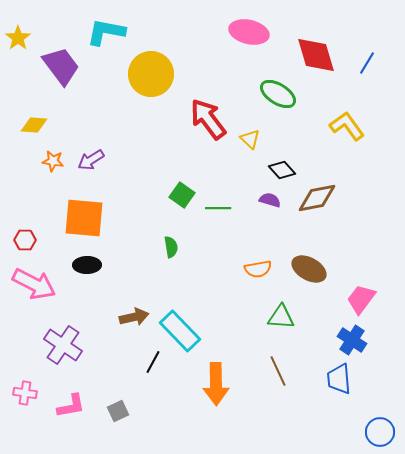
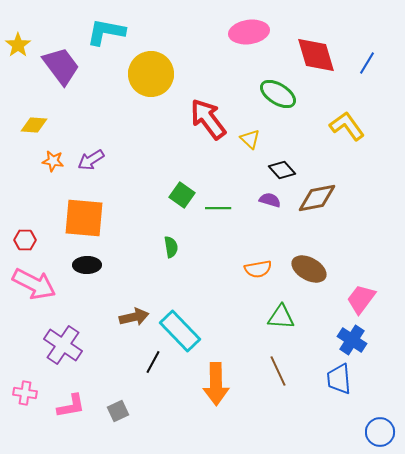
pink ellipse: rotated 21 degrees counterclockwise
yellow star: moved 7 px down
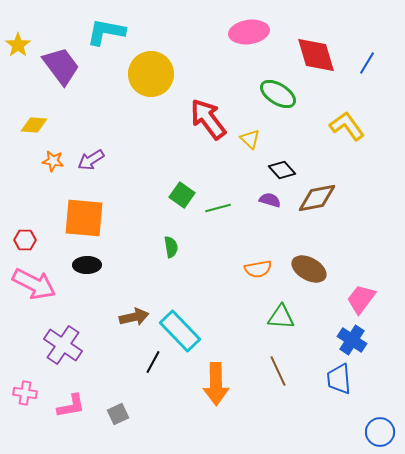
green line: rotated 15 degrees counterclockwise
gray square: moved 3 px down
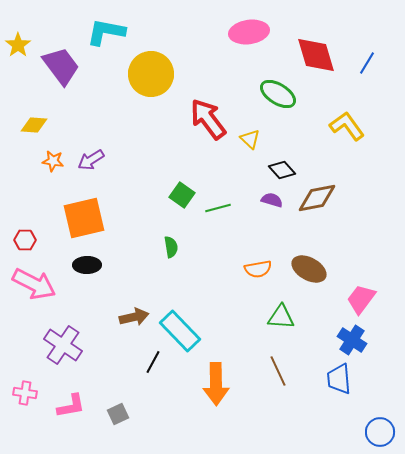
purple semicircle: moved 2 px right
orange square: rotated 18 degrees counterclockwise
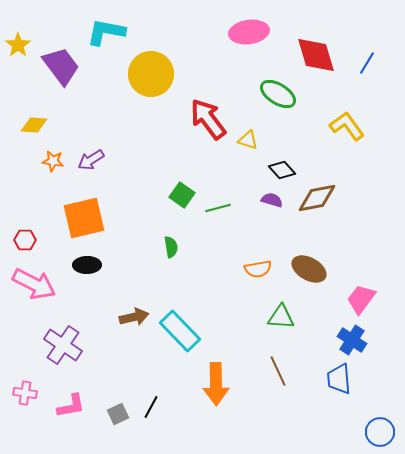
yellow triangle: moved 2 px left, 1 px down; rotated 25 degrees counterclockwise
black line: moved 2 px left, 45 px down
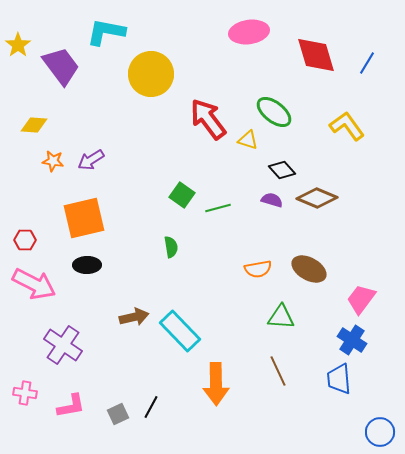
green ellipse: moved 4 px left, 18 px down; rotated 6 degrees clockwise
brown diamond: rotated 33 degrees clockwise
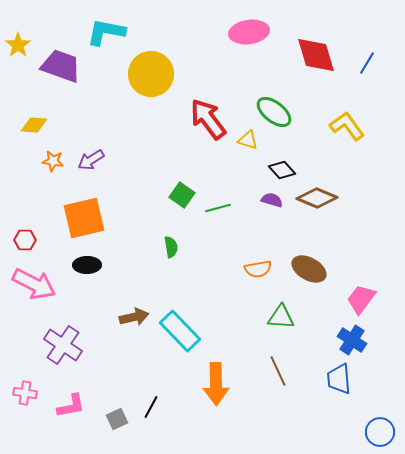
purple trapezoid: rotated 33 degrees counterclockwise
gray square: moved 1 px left, 5 px down
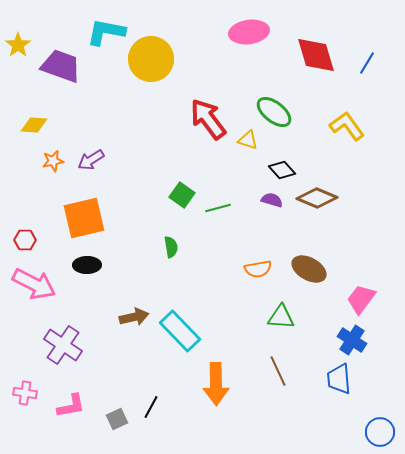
yellow circle: moved 15 px up
orange star: rotated 20 degrees counterclockwise
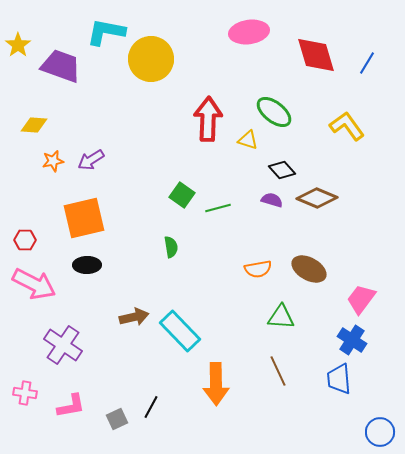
red arrow: rotated 39 degrees clockwise
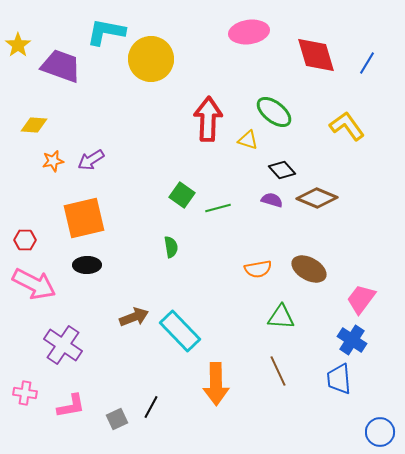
brown arrow: rotated 8 degrees counterclockwise
